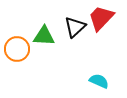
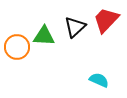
red trapezoid: moved 5 px right, 2 px down
orange circle: moved 2 px up
cyan semicircle: moved 1 px up
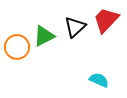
green triangle: rotated 30 degrees counterclockwise
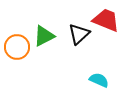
red trapezoid: rotated 68 degrees clockwise
black triangle: moved 4 px right, 7 px down
